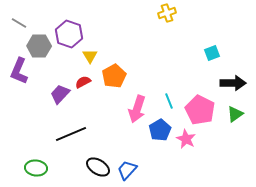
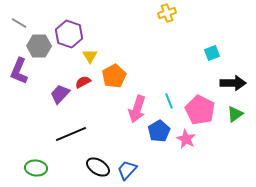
blue pentagon: moved 1 px left, 1 px down
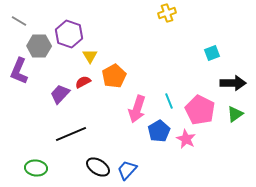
gray line: moved 2 px up
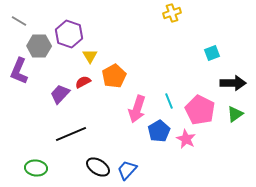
yellow cross: moved 5 px right
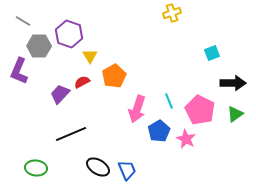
gray line: moved 4 px right
red semicircle: moved 1 px left
blue trapezoid: rotated 115 degrees clockwise
